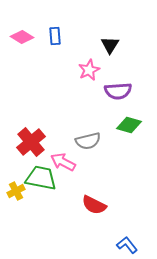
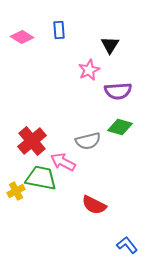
blue rectangle: moved 4 px right, 6 px up
green diamond: moved 9 px left, 2 px down
red cross: moved 1 px right, 1 px up
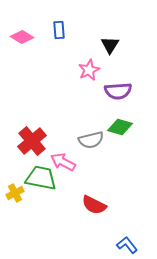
gray semicircle: moved 3 px right, 1 px up
yellow cross: moved 1 px left, 2 px down
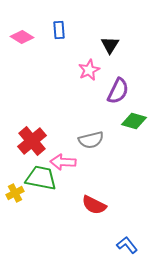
purple semicircle: rotated 60 degrees counterclockwise
green diamond: moved 14 px right, 6 px up
pink arrow: rotated 25 degrees counterclockwise
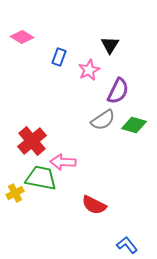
blue rectangle: moved 27 px down; rotated 24 degrees clockwise
green diamond: moved 4 px down
gray semicircle: moved 12 px right, 20 px up; rotated 20 degrees counterclockwise
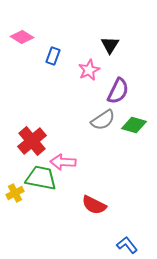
blue rectangle: moved 6 px left, 1 px up
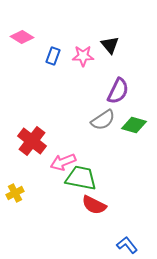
black triangle: rotated 12 degrees counterclockwise
pink star: moved 6 px left, 14 px up; rotated 25 degrees clockwise
red cross: rotated 12 degrees counterclockwise
pink arrow: rotated 25 degrees counterclockwise
green trapezoid: moved 40 px right
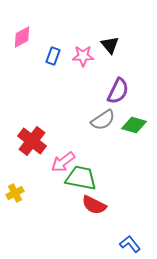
pink diamond: rotated 60 degrees counterclockwise
pink arrow: rotated 15 degrees counterclockwise
blue L-shape: moved 3 px right, 1 px up
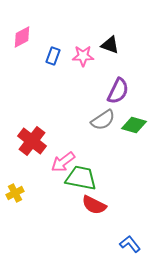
black triangle: rotated 30 degrees counterclockwise
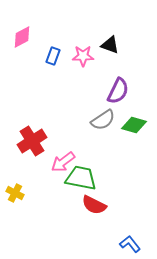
red cross: rotated 20 degrees clockwise
yellow cross: rotated 36 degrees counterclockwise
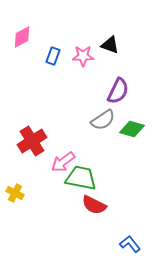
green diamond: moved 2 px left, 4 px down
